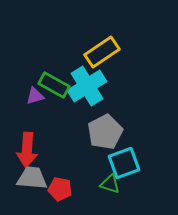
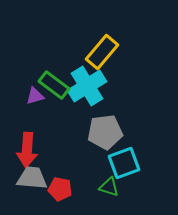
yellow rectangle: rotated 16 degrees counterclockwise
green rectangle: rotated 8 degrees clockwise
gray pentagon: rotated 20 degrees clockwise
green triangle: moved 1 px left, 3 px down
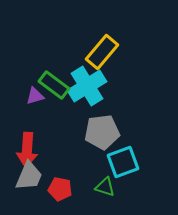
gray pentagon: moved 3 px left
cyan square: moved 1 px left, 1 px up
gray trapezoid: moved 3 px left, 2 px up; rotated 108 degrees clockwise
green triangle: moved 4 px left
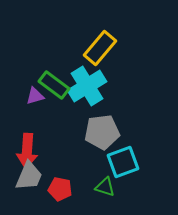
yellow rectangle: moved 2 px left, 4 px up
red arrow: moved 1 px down
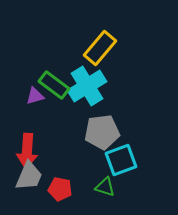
cyan square: moved 2 px left, 2 px up
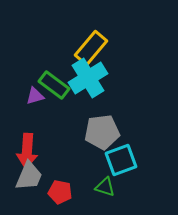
yellow rectangle: moved 9 px left
cyan cross: moved 1 px right, 8 px up
red pentagon: moved 3 px down
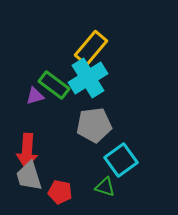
gray pentagon: moved 8 px left, 7 px up
cyan square: rotated 16 degrees counterclockwise
gray trapezoid: rotated 140 degrees clockwise
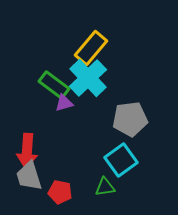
cyan cross: rotated 12 degrees counterclockwise
purple triangle: moved 29 px right, 7 px down
gray pentagon: moved 36 px right, 6 px up
green triangle: rotated 25 degrees counterclockwise
